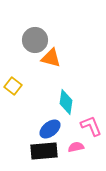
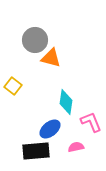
pink L-shape: moved 4 px up
black rectangle: moved 8 px left
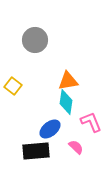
orange triangle: moved 17 px right, 23 px down; rotated 25 degrees counterclockwise
pink semicircle: rotated 56 degrees clockwise
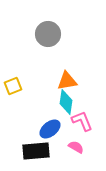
gray circle: moved 13 px right, 6 px up
orange triangle: moved 1 px left
yellow square: rotated 30 degrees clockwise
pink L-shape: moved 9 px left, 1 px up
pink semicircle: rotated 14 degrees counterclockwise
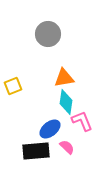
orange triangle: moved 3 px left, 3 px up
pink semicircle: moved 9 px left; rotated 14 degrees clockwise
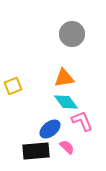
gray circle: moved 24 px right
cyan diamond: rotated 45 degrees counterclockwise
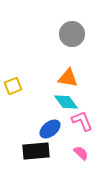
orange triangle: moved 4 px right; rotated 20 degrees clockwise
pink semicircle: moved 14 px right, 6 px down
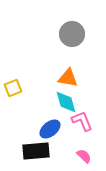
yellow square: moved 2 px down
cyan diamond: rotated 20 degrees clockwise
pink semicircle: moved 3 px right, 3 px down
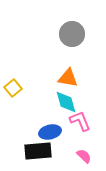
yellow square: rotated 18 degrees counterclockwise
pink L-shape: moved 2 px left
blue ellipse: moved 3 px down; rotated 25 degrees clockwise
black rectangle: moved 2 px right
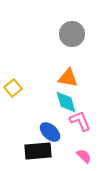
blue ellipse: rotated 55 degrees clockwise
